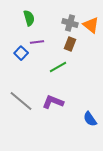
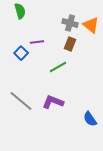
green semicircle: moved 9 px left, 7 px up
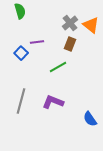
gray cross: rotated 35 degrees clockwise
gray line: rotated 65 degrees clockwise
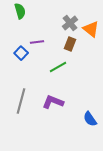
orange triangle: moved 4 px down
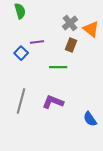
brown rectangle: moved 1 px right, 1 px down
green line: rotated 30 degrees clockwise
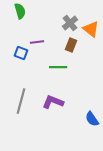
blue square: rotated 24 degrees counterclockwise
blue semicircle: moved 2 px right
